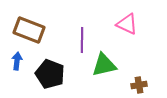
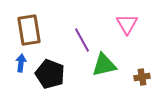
pink triangle: rotated 35 degrees clockwise
brown rectangle: rotated 60 degrees clockwise
purple line: rotated 30 degrees counterclockwise
blue arrow: moved 4 px right, 2 px down
brown cross: moved 3 px right, 8 px up
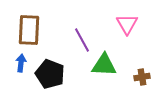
brown rectangle: rotated 12 degrees clockwise
green triangle: rotated 16 degrees clockwise
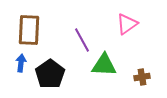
pink triangle: rotated 25 degrees clockwise
black pentagon: rotated 16 degrees clockwise
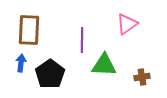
purple line: rotated 30 degrees clockwise
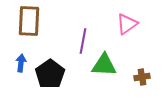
brown rectangle: moved 9 px up
purple line: moved 1 px right, 1 px down; rotated 10 degrees clockwise
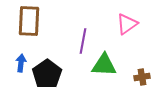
black pentagon: moved 3 px left
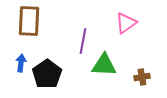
pink triangle: moved 1 px left, 1 px up
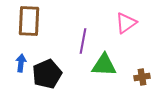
black pentagon: rotated 12 degrees clockwise
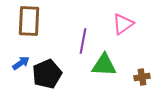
pink triangle: moved 3 px left, 1 px down
blue arrow: rotated 48 degrees clockwise
